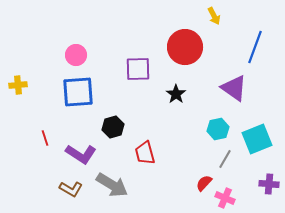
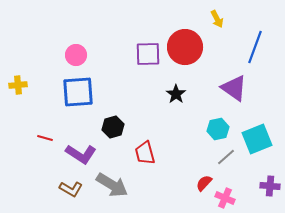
yellow arrow: moved 3 px right, 3 px down
purple square: moved 10 px right, 15 px up
red line: rotated 56 degrees counterclockwise
gray line: moved 1 px right, 2 px up; rotated 18 degrees clockwise
purple cross: moved 1 px right, 2 px down
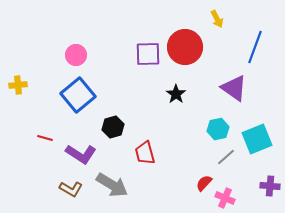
blue square: moved 3 px down; rotated 36 degrees counterclockwise
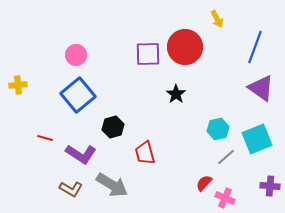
purple triangle: moved 27 px right
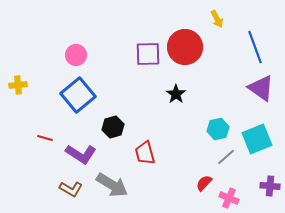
blue line: rotated 40 degrees counterclockwise
pink cross: moved 4 px right
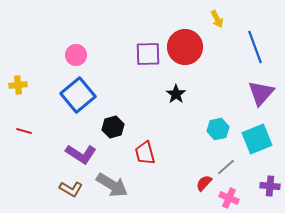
purple triangle: moved 5 px down; rotated 36 degrees clockwise
red line: moved 21 px left, 7 px up
gray line: moved 10 px down
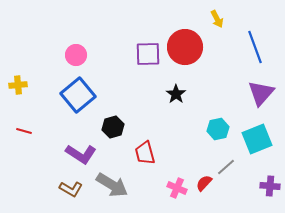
pink cross: moved 52 px left, 10 px up
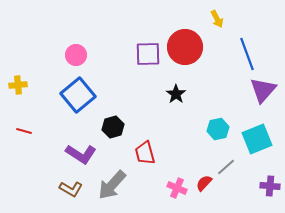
blue line: moved 8 px left, 7 px down
purple triangle: moved 2 px right, 3 px up
gray arrow: rotated 100 degrees clockwise
